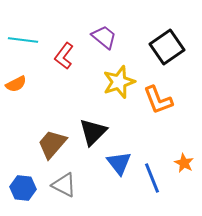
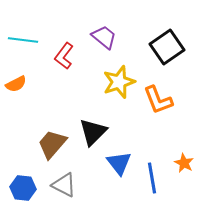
blue line: rotated 12 degrees clockwise
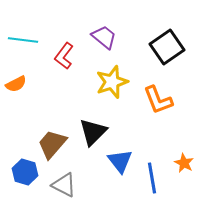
yellow star: moved 7 px left
blue triangle: moved 1 px right, 2 px up
blue hexagon: moved 2 px right, 16 px up; rotated 10 degrees clockwise
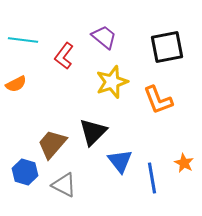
black square: rotated 24 degrees clockwise
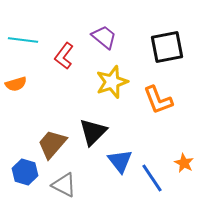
orange semicircle: rotated 10 degrees clockwise
blue line: rotated 24 degrees counterclockwise
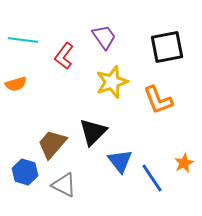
purple trapezoid: rotated 16 degrees clockwise
orange star: rotated 18 degrees clockwise
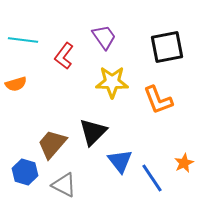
yellow star: rotated 20 degrees clockwise
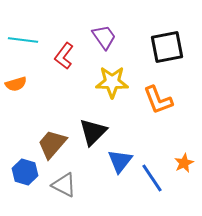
blue triangle: rotated 16 degrees clockwise
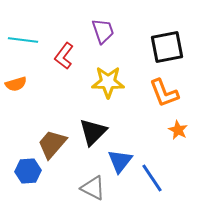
purple trapezoid: moved 1 px left, 6 px up; rotated 16 degrees clockwise
yellow star: moved 4 px left
orange L-shape: moved 6 px right, 7 px up
orange star: moved 6 px left, 33 px up; rotated 18 degrees counterclockwise
blue hexagon: moved 3 px right, 1 px up; rotated 20 degrees counterclockwise
gray triangle: moved 29 px right, 3 px down
